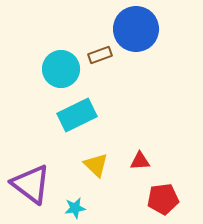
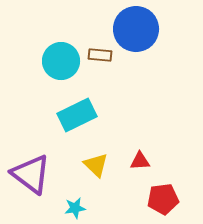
brown rectangle: rotated 25 degrees clockwise
cyan circle: moved 8 px up
purple triangle: moved 10 px up
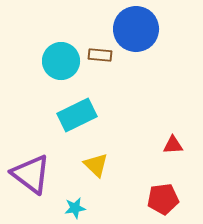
red triangle: moved 33 px right, 16 px up
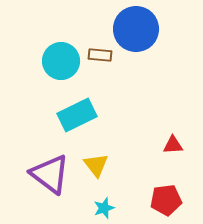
yellow triangle: rotated 8 degrees clockwise
purple triangle: moved 19 px right
red pentagon: moved 3 px right, 1 px down
cyan star: moved 29 px right; rotated 10 degrees counterclockwise
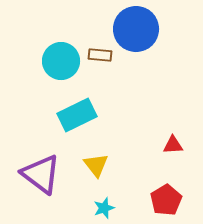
purple triangle: moved 9 px left
red pentagon: rotated 24 degrees counterclockwise
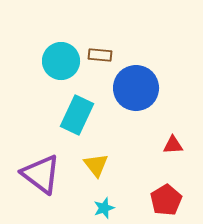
blue circle: moved 59 px down
cyan rectangle: rotated 39 degrees counterclockwise
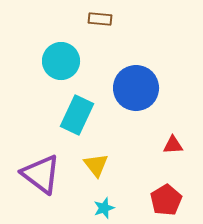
brown rectangle: moved 36 px up
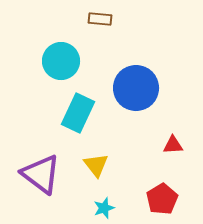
cyan rectangle: moved 1 px right, 2 px up
red pentagon: moved 4 px left, 1 px up
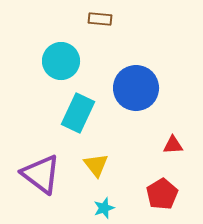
red pentagon: moved 5 px up
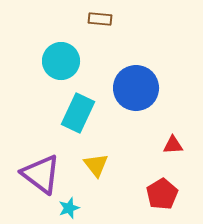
cyan star: moved 35 px left
